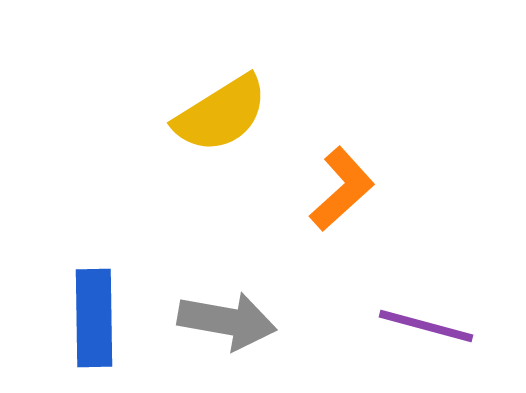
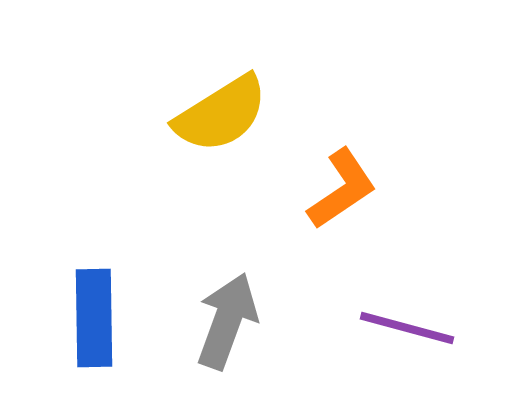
orange L-shape: rotated 8 degrees clockwise
gray arrow: rotated 80 degrees counterclockwise
purple line: moved 19 px left, 2 px down
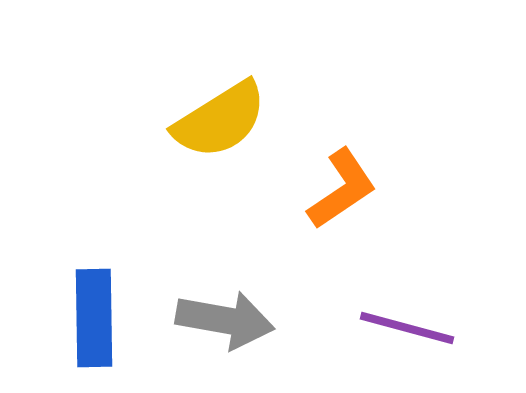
yellow semicircle: moved 1 px left, 6 px down
gray arrow: moved 2 px left, 1 px up; rotated 80 degrees clockwise
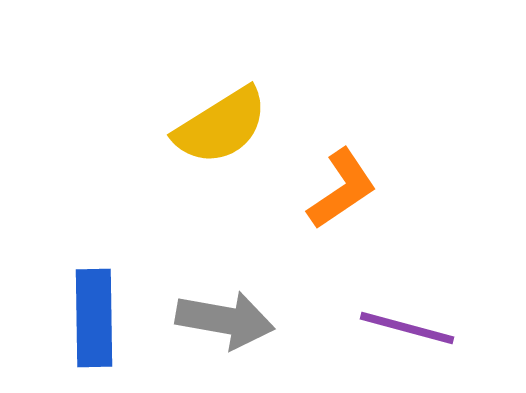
yellow semicircle: moved 1 px right, 6 px down
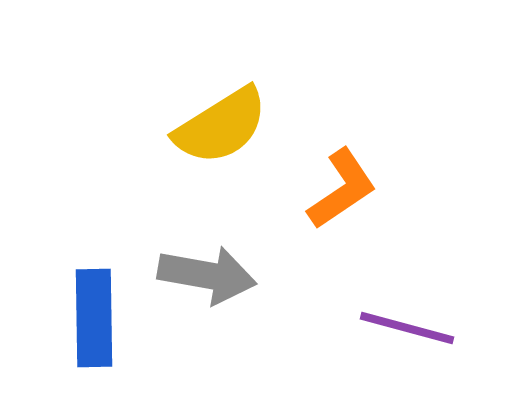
gray arrow: moved 18 px left, 45 px up
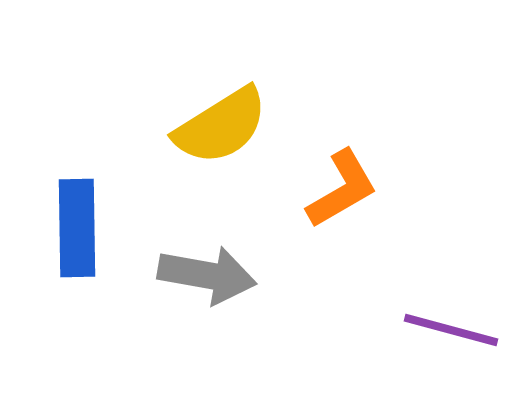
orange L-shape: rotated 4 degrees clockwise
blue rectangle: moved 17 px left, 90 px up
purple line: moved 44 px right, 2 px down
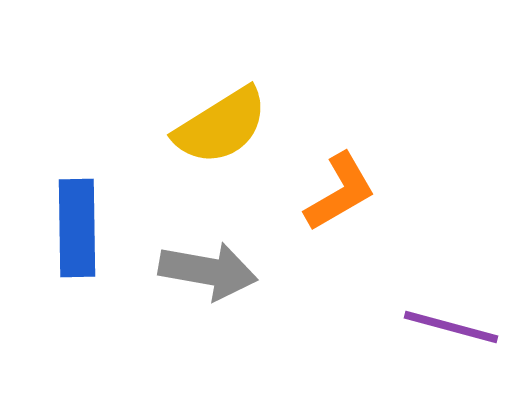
orange L-shape: moved 2 px left, 3 px down
gray arrow: moved 1 px right, 4 px up
purple line: moved 3 px up
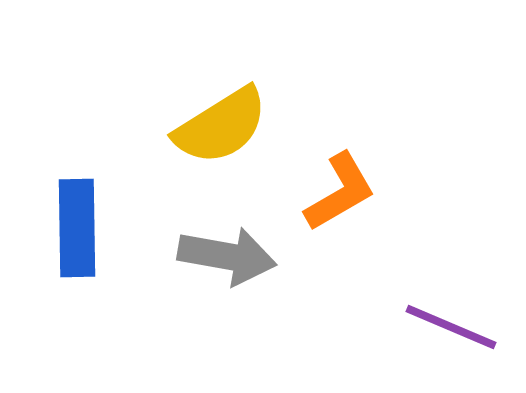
gray arrow: moved 19 px right, 15 px up
purple line: rotated 8 degrees clockwise
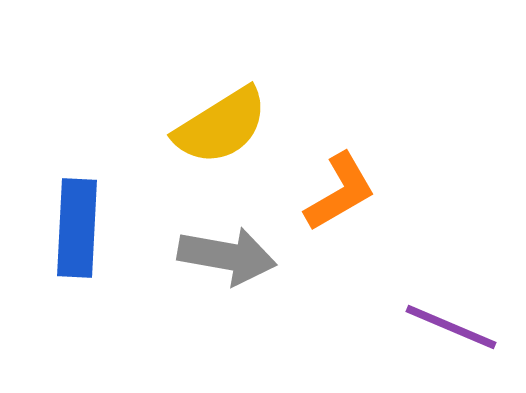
blue rectangle: rotated 4 degrees clockwise
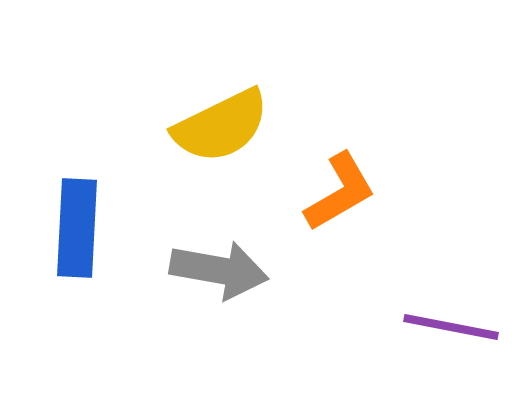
yellow semicircle: rotated 6 degrees clockwise
gray arrow: moved 8 px left, 14 px down
purple line: rotated 12 degrees counterclockwise
